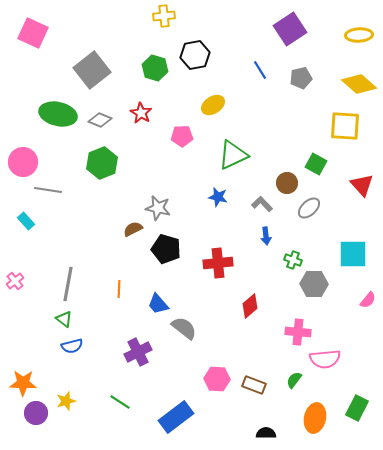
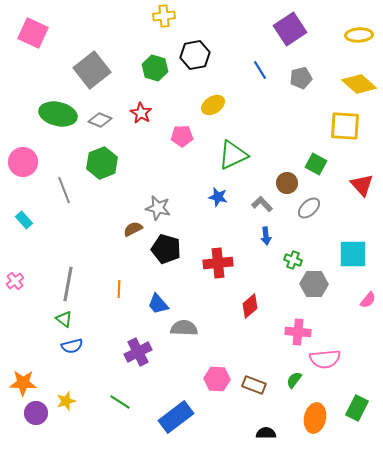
gray line at (48, 190): moved 16 px right; rotated 60 degrees clockwise
cyan rectangle at (26, 221): moved 2 px left, 1 px up
gray semicircle at (184, 328): rotated 36 degrees counterclockwise
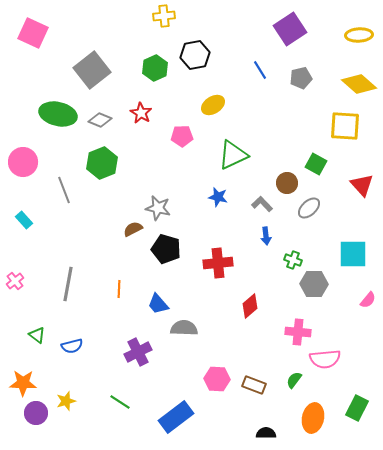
green hexagon at (155, 68): rotated 20 degrees clockwise
green triangle at (64, 319): moved 27 px left, 16 px down
orange ellipse at (315, 418): moved 2 px left
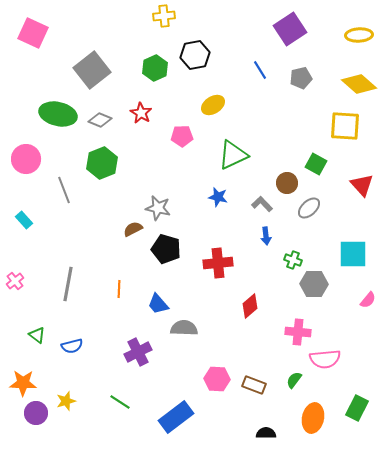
pink circle at (23, 162): moved 3 px right, 3 px up
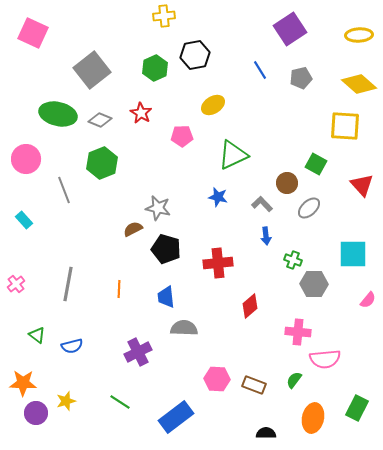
pink cross at (15, 281): moved 1 px right, 3 px down
blue trapezoid at (158, 304): moved 8 px right, 7 px up; rotated 35 degrees clockwise
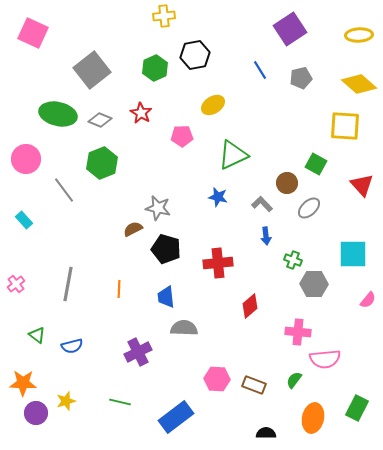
gray line at (64, 190): rotated 16 degrees counterclockwise
green line at (120, 402): rotated 20 degrees counterclockwise
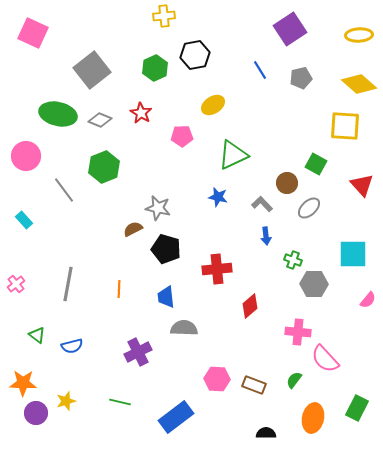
pink circle at (26, 159): moved 3 px up
green hexagon at (102, 163): moved 2 px right, 4 px down
red cross at (218, 263): moved 1 px left, 6 px down
pink semicircle at (325, 359): rotated 52 degrees clockwise
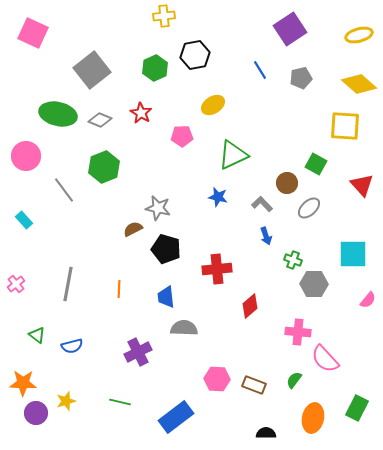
yellow ellipse at (359, 35): rotated 12 degrees counterclockwise
blue arrow at (266, 236): rotated 12 degrees counterclockwise
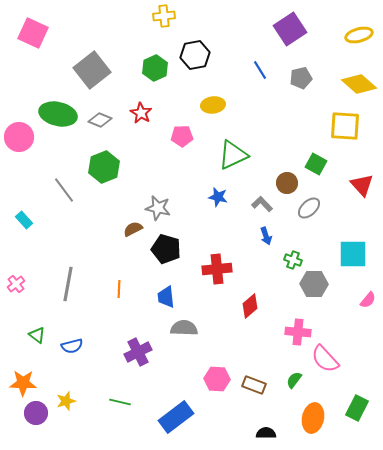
yellow ellipse at (213, 105): rotated 25 degrees clockwise
pink circle at (26, 156): moved 7 px left, 19 px up
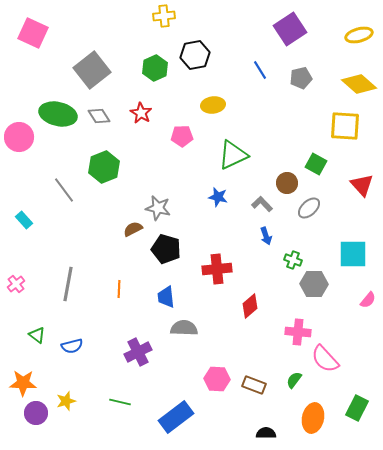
gray diamond at (100, 120): moved 1 px left, 4 px up; rotated 35 degrees clockwise
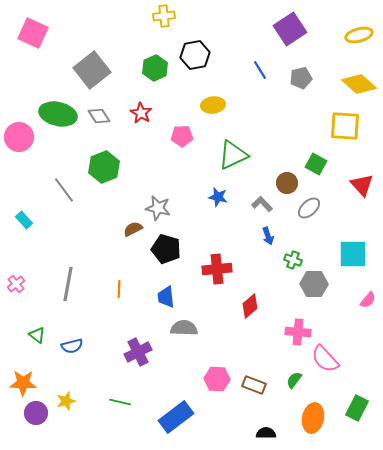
blue arrow at (266, 236): moved 2 px right
